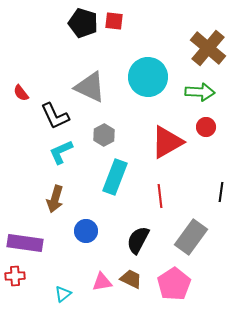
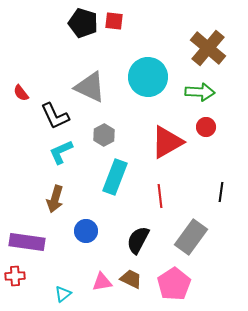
purple rectangle: moved 2 px right, 1 px up
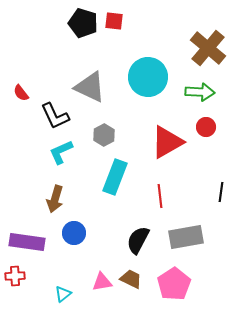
blue circle: moved 12 px left, 2 px down
gray rectangle: moved 5 px left; rotated 44 degrees clockwise
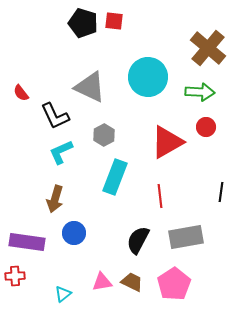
brown trapezoid: moved 1 px right, 3 px down
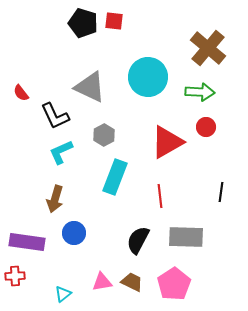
gray rectangle: rotated 12 degrees clockwise
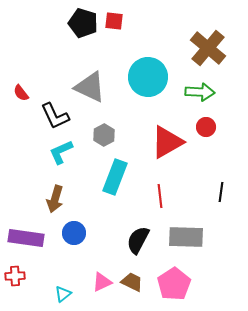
purple rectangle: moved 1 px left, 4 px up
pink triangle: rotated 15 degrees counterclockwise
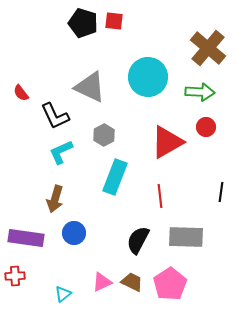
pink pentagon: moved 4 px left
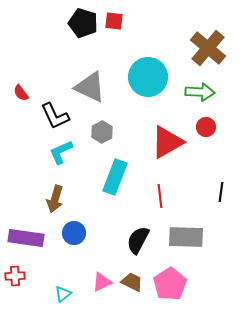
gray hexagon: moved 2 px left, 3 px up
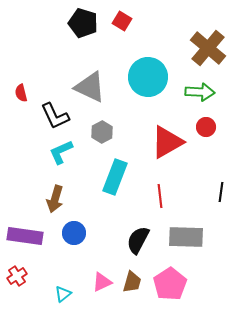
red square: moved 8 px right; rotated 24 degrees clockwise
red semicircle: rotated 24 degrees clockwise
purple rectangle: moved 1 px left, 2 px up
red cross: moved 2 px right; rotated 30 degrees counterclockwise
brown trapezoid: rotated 80 degrees clockwise
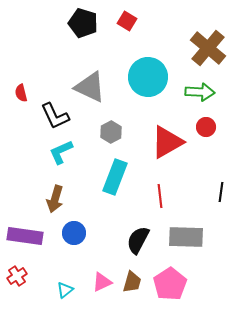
red square: moved 5 px right
gray hexagon: moved 9 px right
cyan triangle: moved 2 px right, 4 px up
